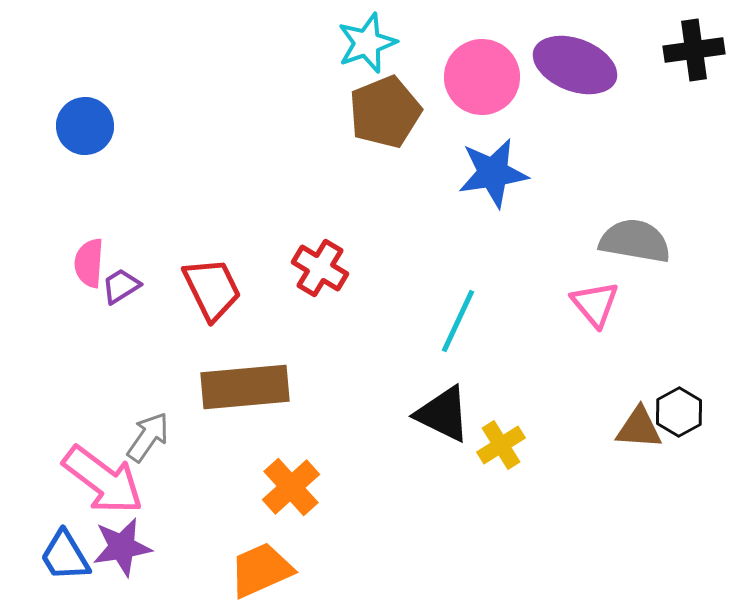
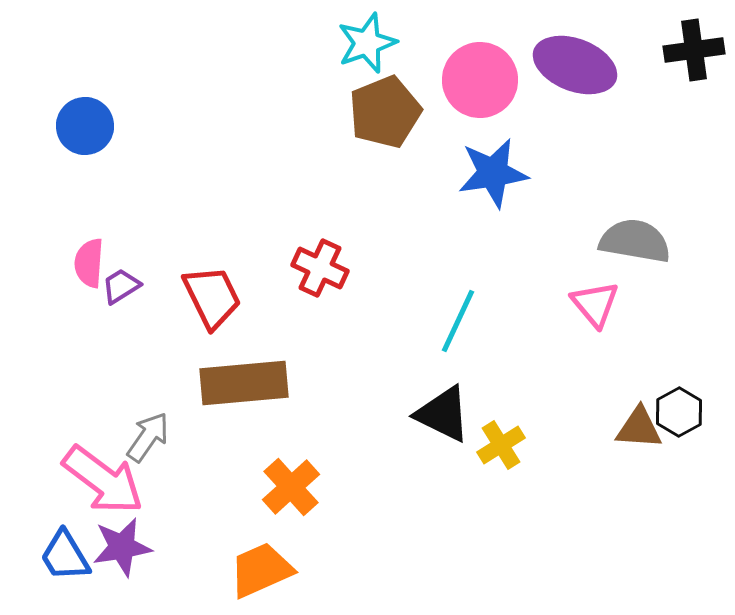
pink circle: moved 2 px left, 3 px down
red cross: rotated 6 degrees counterclockwise
red trapezoid: moved 8 px down
brown rectangle: moved 1 px left, 4 px up
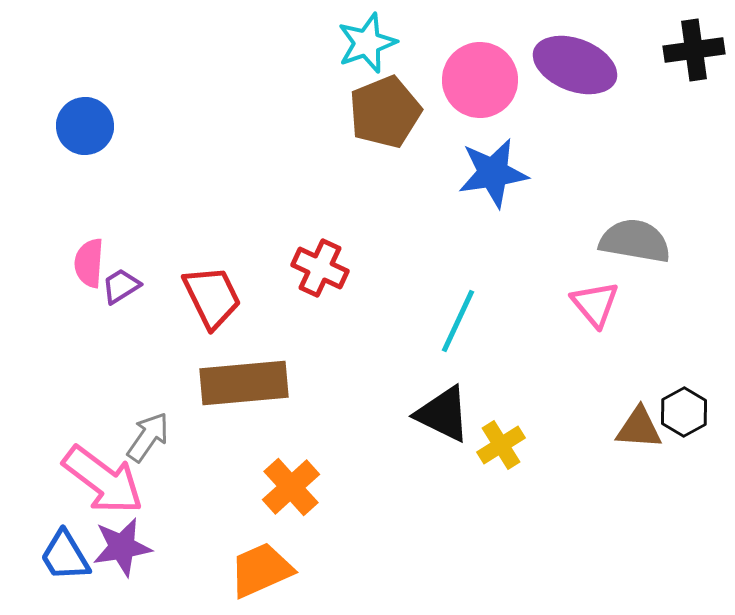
black hexagon: moved 5 px right
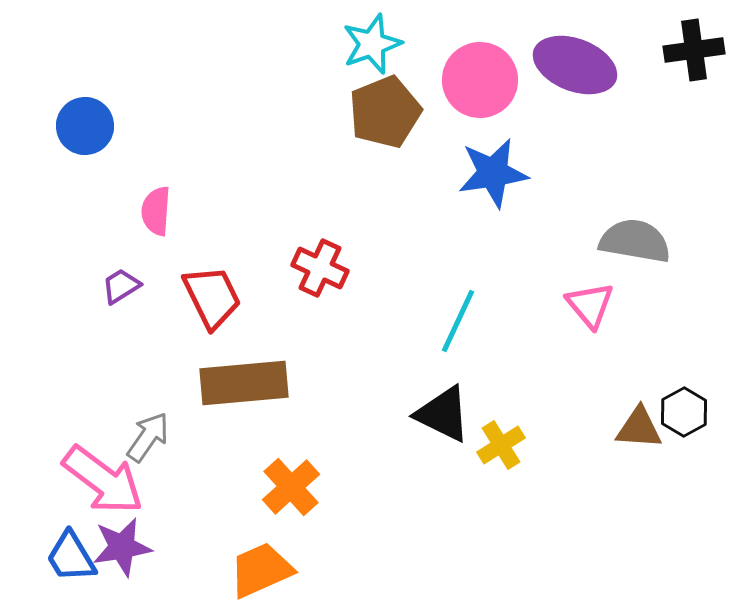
cyan star: moved 5 px right, 1 px down
pink semicircle: moved 67 px right, 52 px up
pink triangle: moved 5 px left, 1 px down
blue trapezoid: moved 6 px right, 1 px down
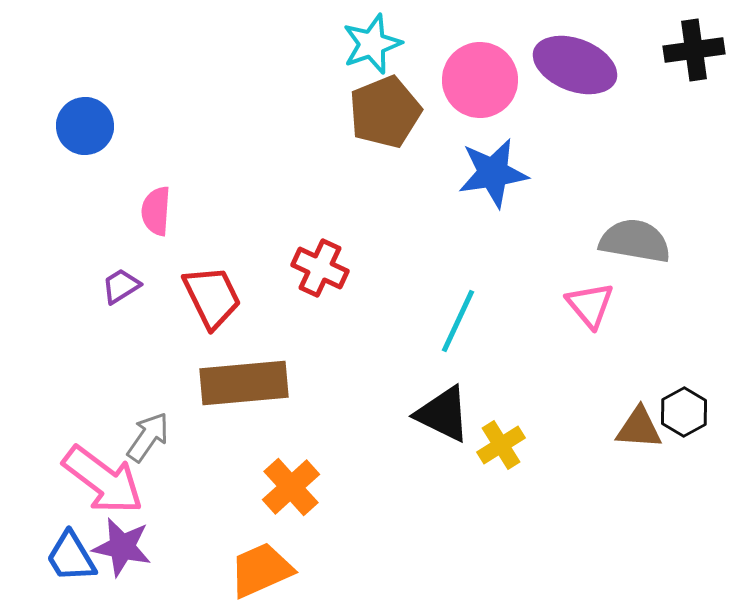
purple star: rotated 22 degrees clockwise
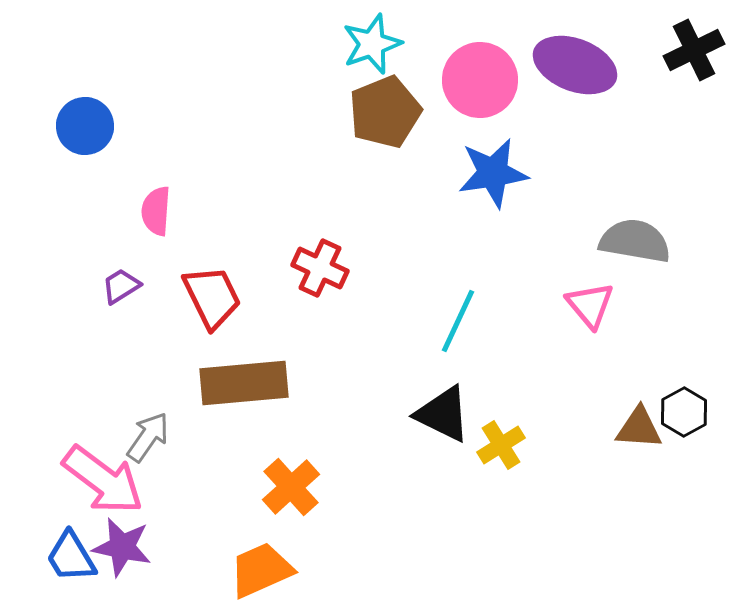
black cross: rotated 18 degrees counterclockwise
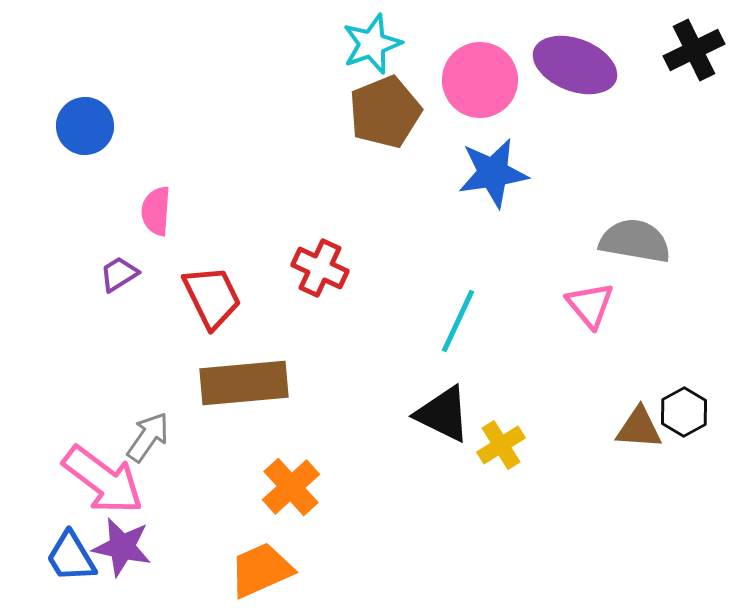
purple trapezoid: moved 2 px left, 12 px up
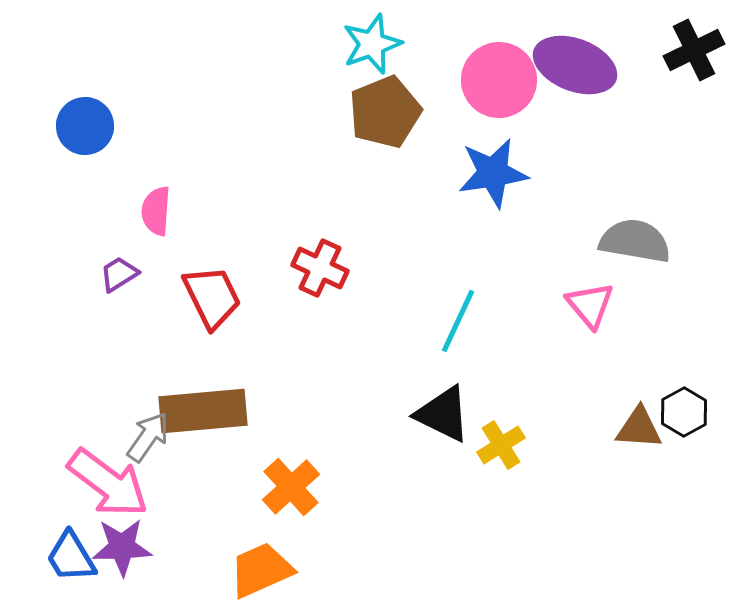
pink circle: moved 19 px right
brown rectangle: moved 41 px left, 28 px down
pink arrow: moved 5 px right, 3 px down
purple star: rotated 14 degrees counterclockwise
